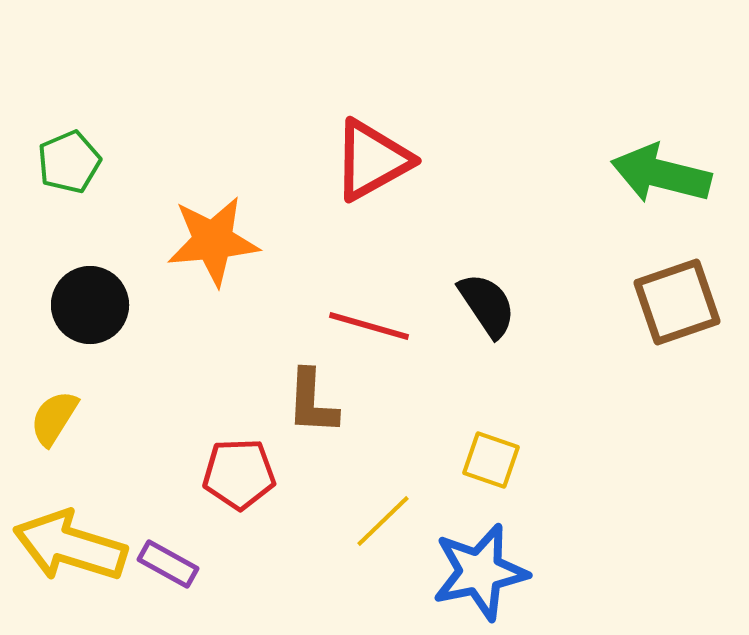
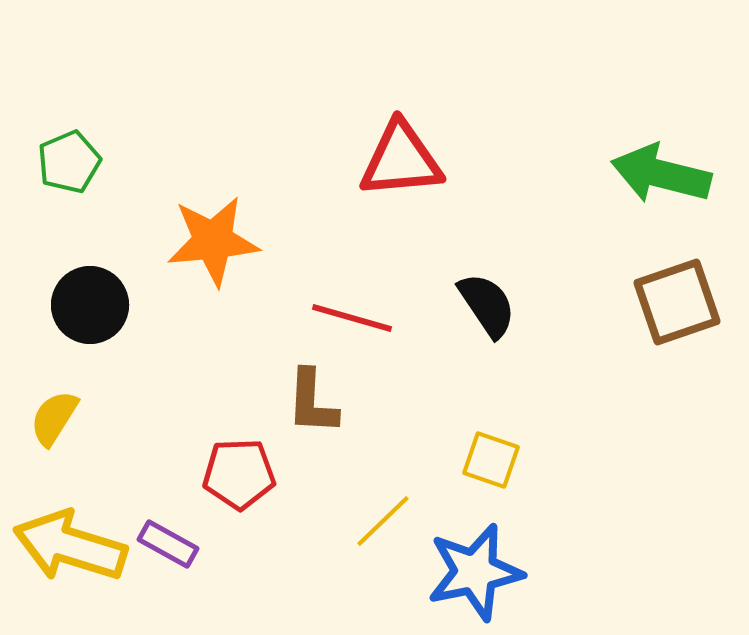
red triangle: moved 29 px right; rotated 24 degrees clockwise
red line: moved 17 px left, 8 px up
purple rectangle: moved 20 px up
blue star: moved 5 px left
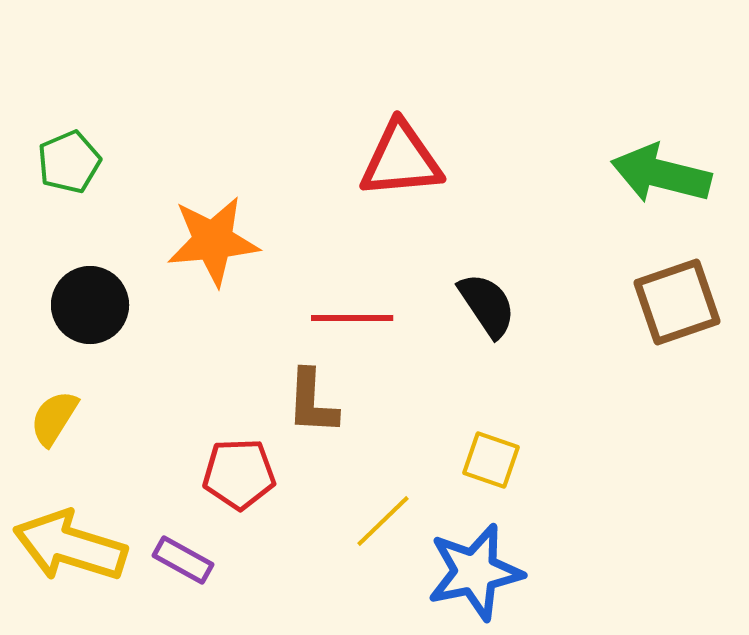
red line: rotated 16 degrees counterclockwise
purple rectangle: moved 15 px right, 16 px down
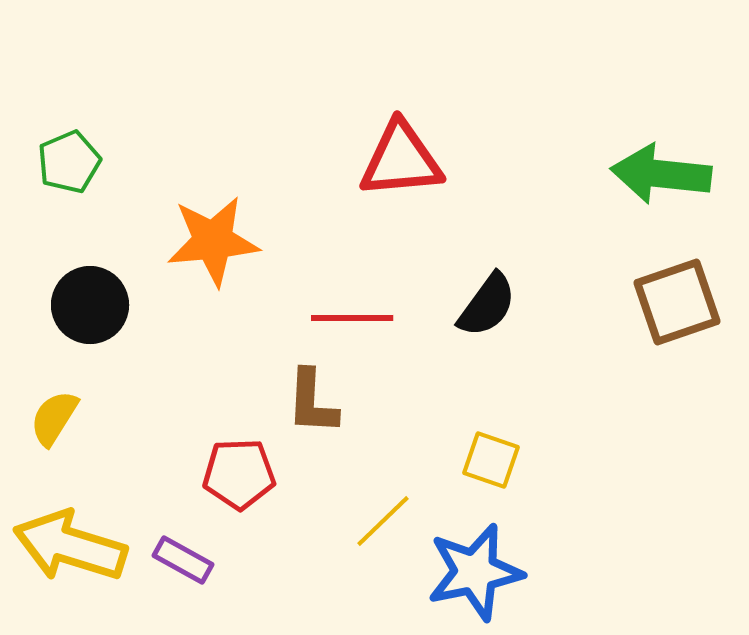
green arrow: rotated 8 degrees counterclockwise
black semicircle: rotated 70 degrees clockwise
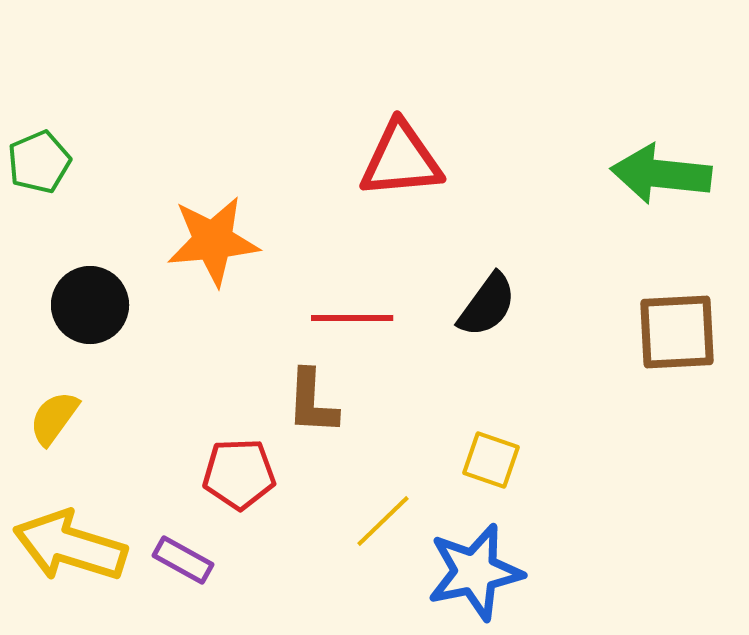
green pentagon: moved 30 px left
brown square: moved 30 px down; rotated 16 degrees clockwise
yellow semicircle: rotated 4 degrees clockwise
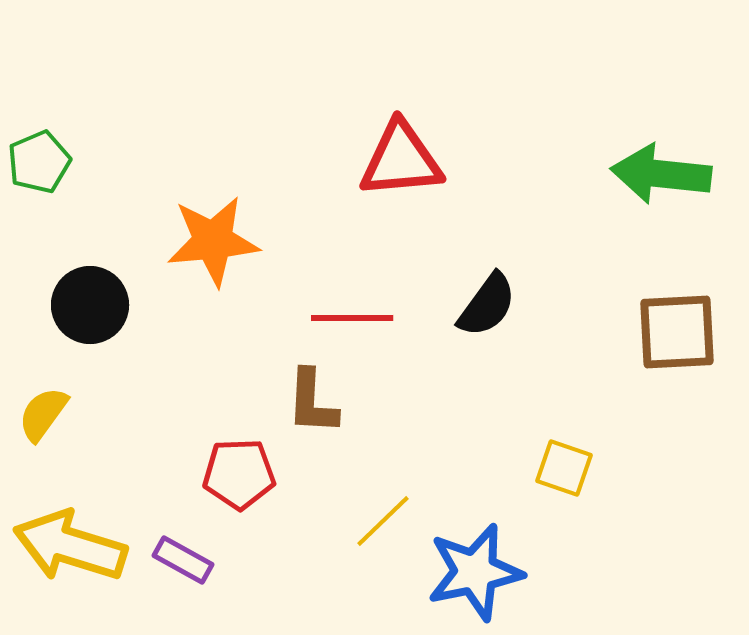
yellow semicircle: moved 11 px left, 4 px up
yellow square: moved 73 px right, 8 px down
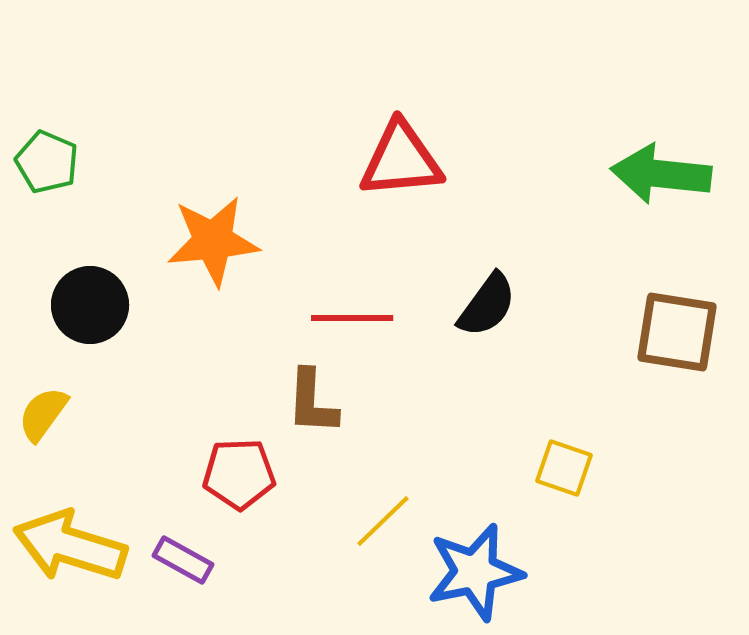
green pentagon: moved 8 px right; rotated 26 degrees counterclockwise
brown square: rotated 12 degrees clockwise
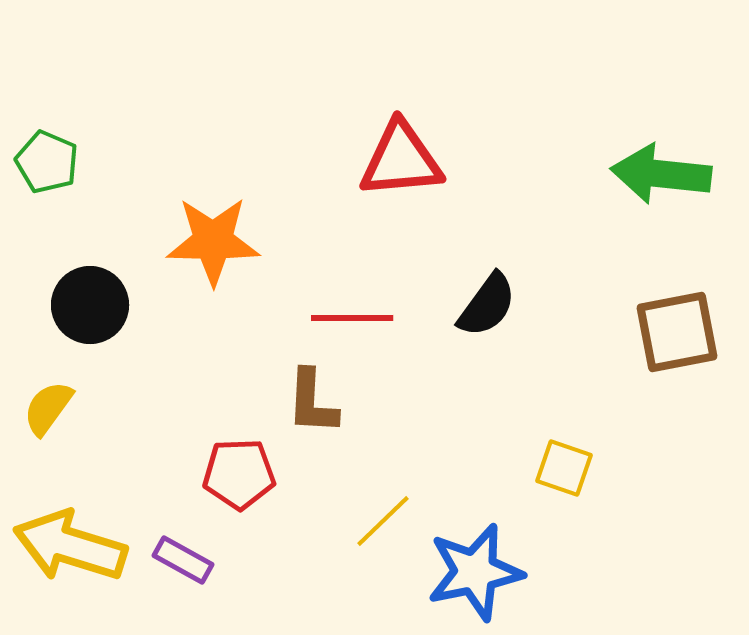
orange star: rotated 6 degrees clockwise
brown square: rotated 20 degrees counterclockwise
yellow semicircle: moved 5 px right, 6 px up
